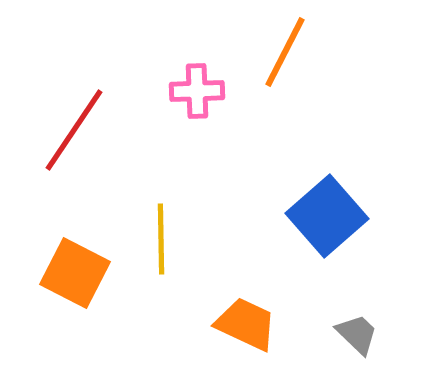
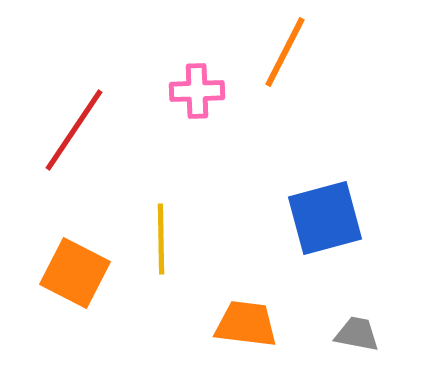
blue square: moved 2 px left, 2 px down; rotated 26 degrees clockwise
orange trapezoid: rotated 18 degrees counterclockwise
gray trapezoid: rotated 33 degrees counterclockwise
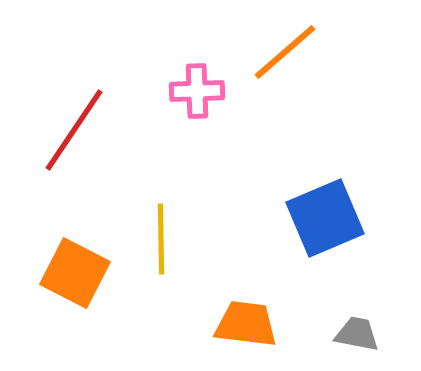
orange line: rotated 22 degrees clockwise
blue square: rotated 8 degrees counterclockwise
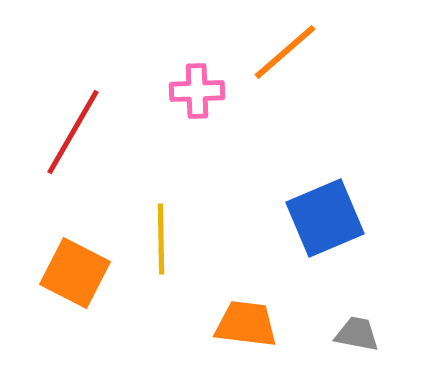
red line: moved 1 px left, 2 px down; rotated 4 degrees counterclockwise
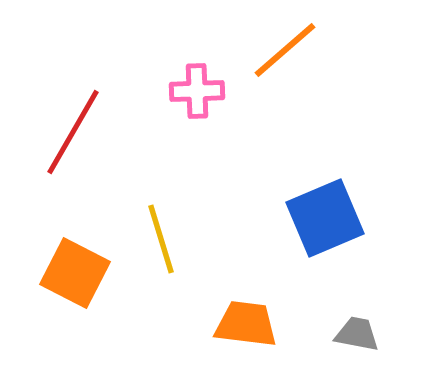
orange line: moved 2 px up
yellow line: rotated 16 degrees counterclockwise
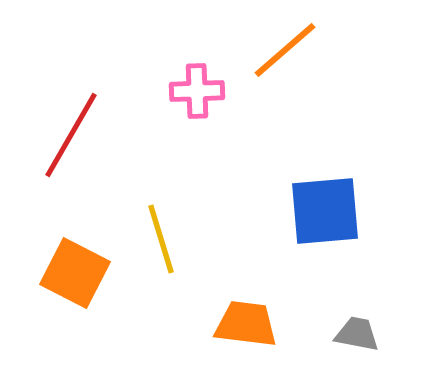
red line: moved 2 px left, 3 px down
blue square: moved 7 px up; rotated 18 degrees clockwise
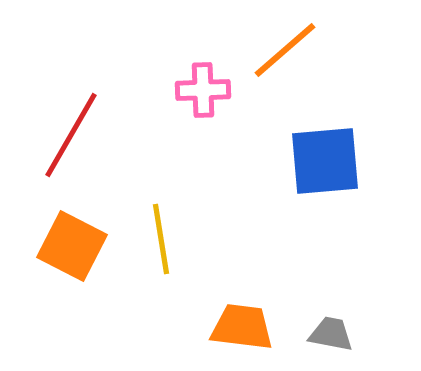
pink cross: moved 6 px right, 1 px up
blue square: moved 50 px up
yellow line: rotated 8 degrees clockwise
orange square: moved 3 px left, 27 px up
orange trapezoid: moved 4 px left, 3 px down
gray trapezoid: moved 26 px left
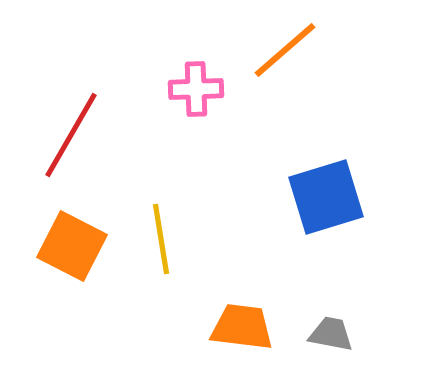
pink cross: moved 7 px left, 1 px up
blue square: moved 1 px right, 36 px down; rotated 12 degrees counterclockwise
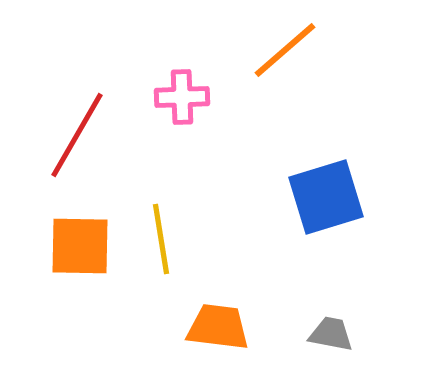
pink cross: moved 14 px left, 8 px down
red line: moved 6 px right
orange square: moved 8 px right; rotated 26 degrees counterclockwise
orange trapezoid: moved 24 px left
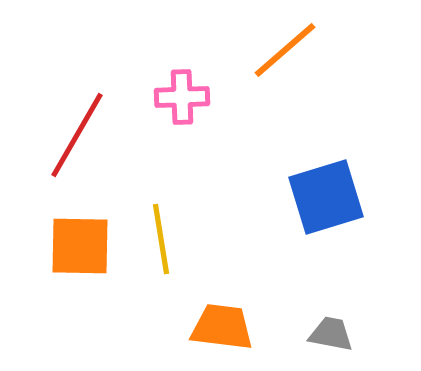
orange trapezoid: moved 4 px right
